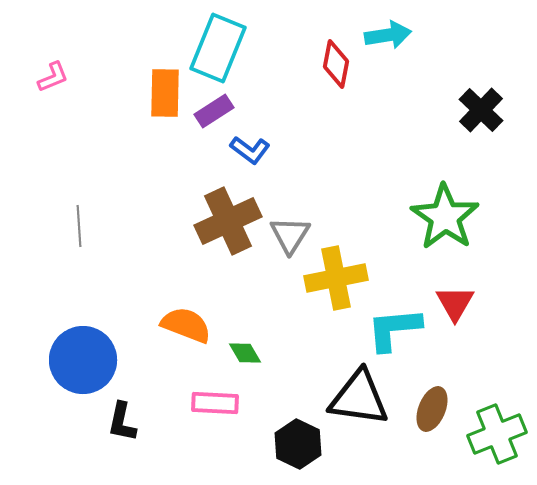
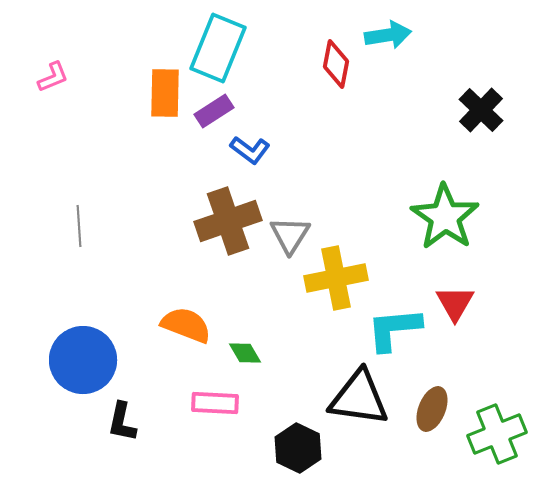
brown cross: rotated 6 degrees clockwise
black hexagon: moved 4 px down
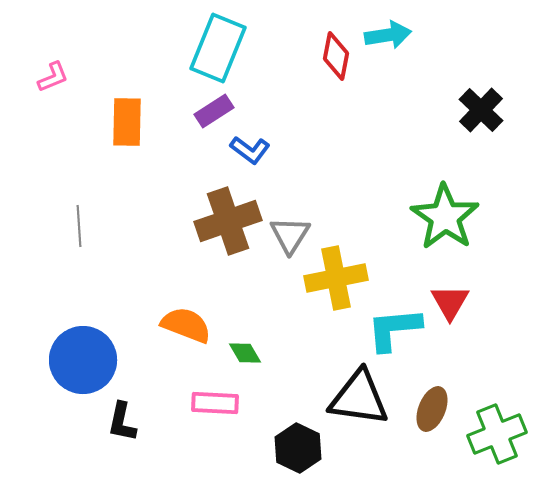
red diamond: moved 8 px up
orange rectangle: moved 38 px left, 29 px down
red triangle: moved 5 px left, 1 px up
